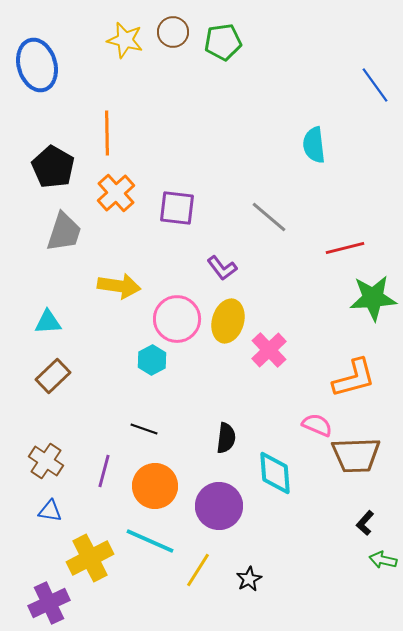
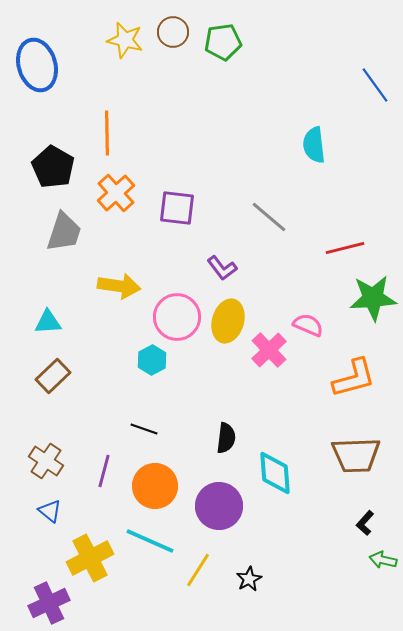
pink circle: moved 2 px up
pink semicircle: moved 9 px left, 100 px up
blue triangle: rotated 30 degrees clockwise
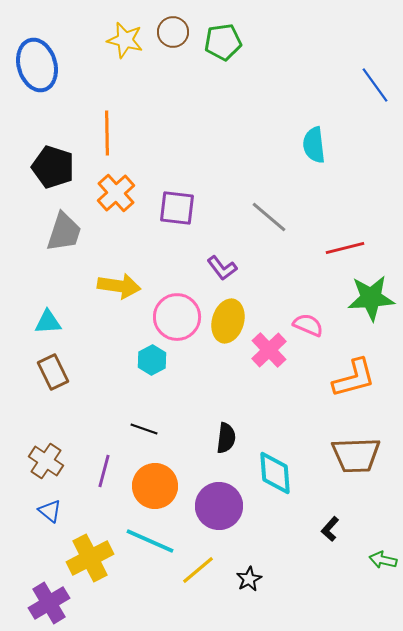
black pentagon: rotated 12 degrees counterclockwise
green star: moved 2 px left
brown rectangle: moved 4 px up; rotated 72 degrees counterclockwise
black L-shape: moved 35 px left, 6 px down
yellow line: rotated 18 degrees clockwise
purple cross: rotated 6 degrees counterclockwise
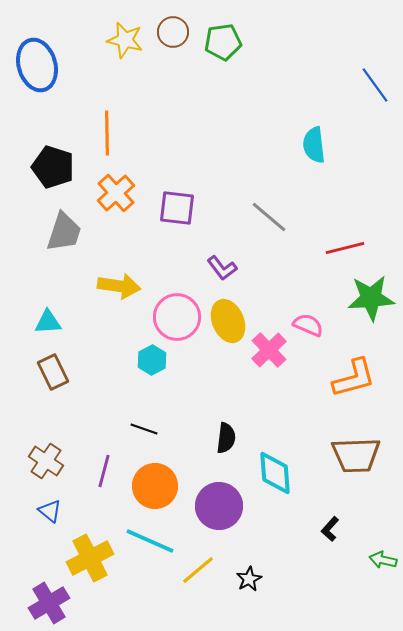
yellow ellipse: rotated 39 degrees counterclockwise
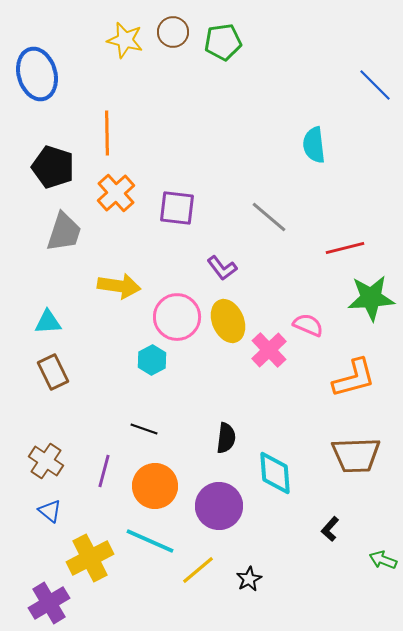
blue ellipse: moved 9 px down
blue line: rotated 9 degrees counterclockwise
green arrow: rotated 8 degrees clockwise
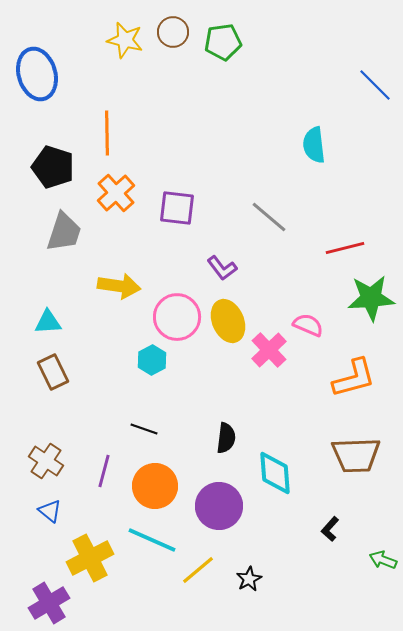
cyan line: moved 2 px right, 1 px up
